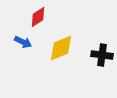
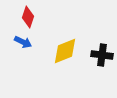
red diamond: moved 10 px left; rotated 40 degrees counterclockwise
yellow diamond: moved 4 px right, 3 px down
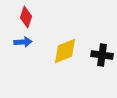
red diamond: moved 2 px left
blue arrow: rotated 30 degrees counterclockwise
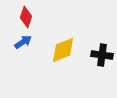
blue arrow: rotated 30 degrees counterclockwise
yellow diamond: moved 2 px left, 1 px up
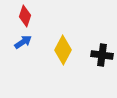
red diamond: moved 1 px left, 1 px up
yellow diamond: rotated 40 degrees counterclockwise
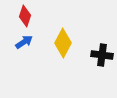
blue arrow: moved 1 px right
yellow diamond: moved 7 px up
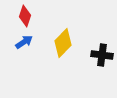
yellow diamond: rotated 16 degrees clockwise
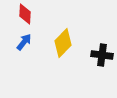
red diamond: moved 2 px up; rotated 15 degrees counterclockwise
blue arrow: rotated 18 degrees counterclockwise
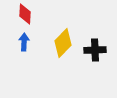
blue arrow: rotated 36 degrees counterclockwise
black cross: moved 7 px left, 5 px up; rotated 10 degrees counterclockwise
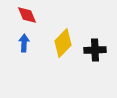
red diamond: moved 2 px right, 1 px down; rotated 25 degrees counterclockwise
blue arrow: moved 1 px down
